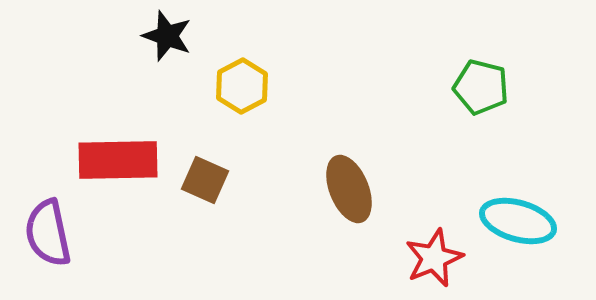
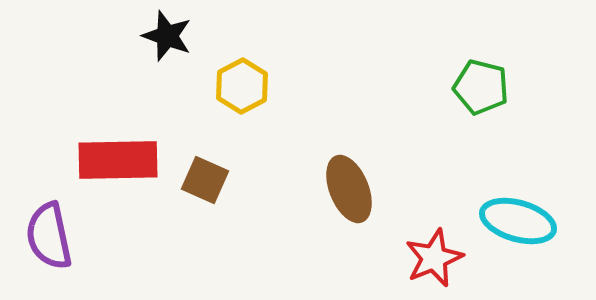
purple semicircle: moved 1 px right, 3 px down
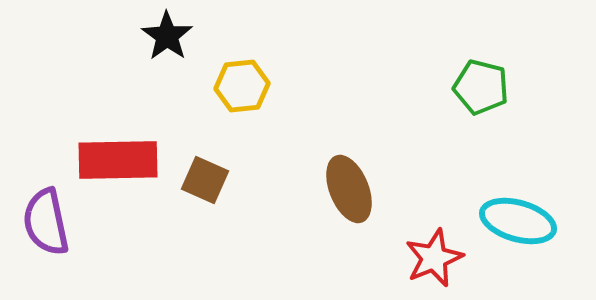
black star: rotated 15 degrees clockwise
yellow hexagon: rotated 22 degrees clockwise
purple semicircle: moved 3 px left, 14 px up
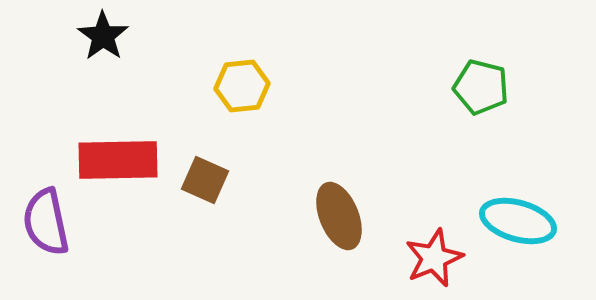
black star: moved 64 px left
brown ellipse: moved 10 px left, 27 px down
